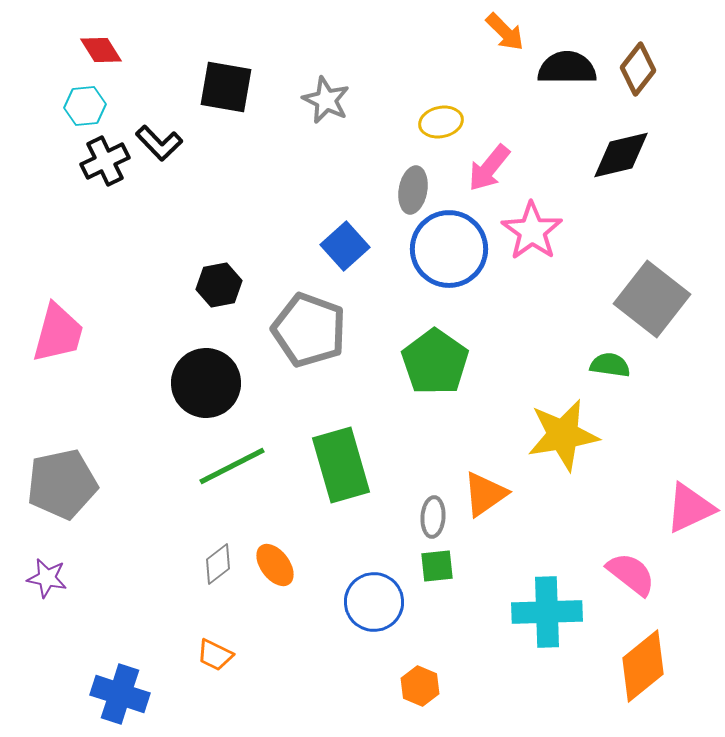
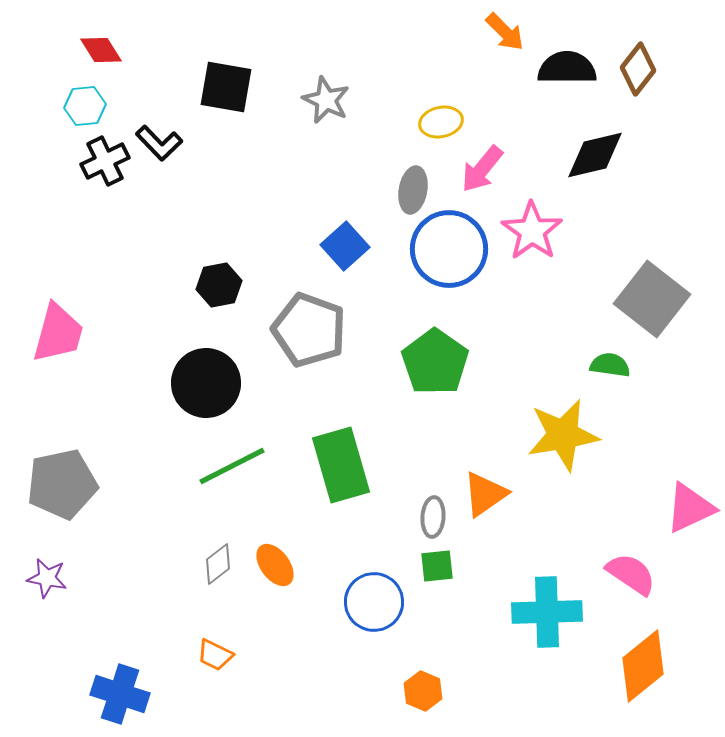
black diamond at (621, 155): moved 26 px left
pink arrow at (489, 168): moved 7 px left, 1 px down
pink semicircle at (631, 574): rotated 4 degrees counterclockwise
orange hexagon at (420, 686): moved 3 px right, 5 px down
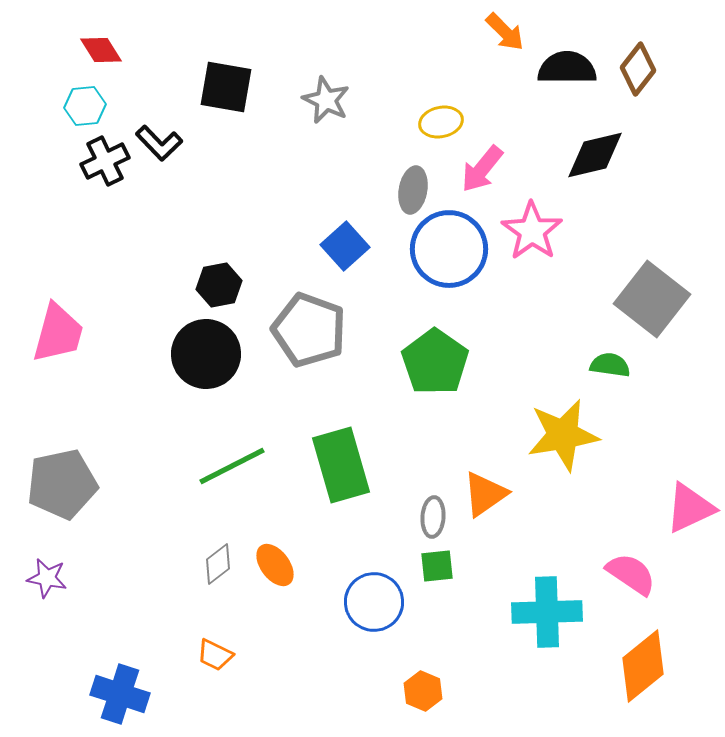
black circle at (206, 383): moved 29 px up
